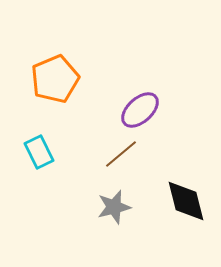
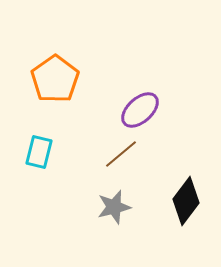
orange pentagon: rotated 12 degrees counterclockwise
cyan rectangle: rotated 40 degrees clockwise
black diamond: rotated 51 degrees clockwise
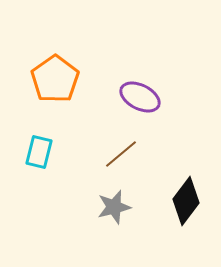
purple ellipse: moved 13 px up; rotated 69 degrees clockwise
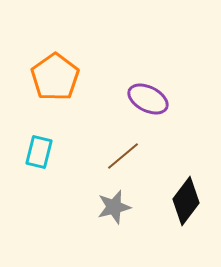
orange pentagon: moved 2 px up
purple ellipse: moved 8 px right, 2 px down
brown line: moved 2 px right, 2 px down
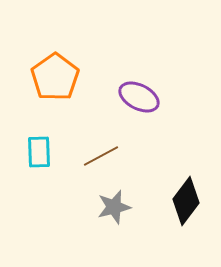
purple ellipse: moved 9 px left, 2 px up
cyan rectangle: rotated 16 degrees counterclockwise
brown line: moved 22 px left; rotated 12 degrees clockwise
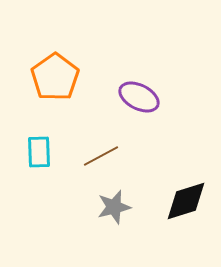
black diamond: rotated 36 degrees clockwise
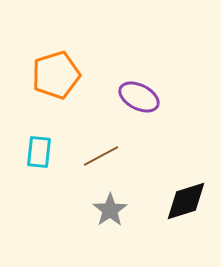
orange pentagon: moved 1 px right, 2 px up; rotated 18 degrees clockwise
cyan rectangle: rotated 8 degrees clockwise
gray star: moved 4 px left, 3 px down; rotated 20 degrees counterclockwise
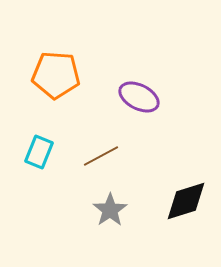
orange pentagon: rotated 21 degrees clockwise
cyan rectangle: rotated 16 degrees clockwise
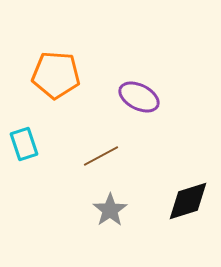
cyan rectangle: moved 15 px left, 8 px up; rotated 40 degrees counterclockwise
black diamond: moved 2 px right
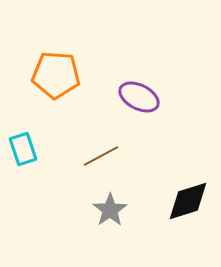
cyan rectangle: moved 1 px left, 5 px down
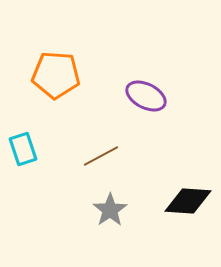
purple ellipse: moved 7 px right, 1 px up
black diamond: rotated 21 degrees clockwise
